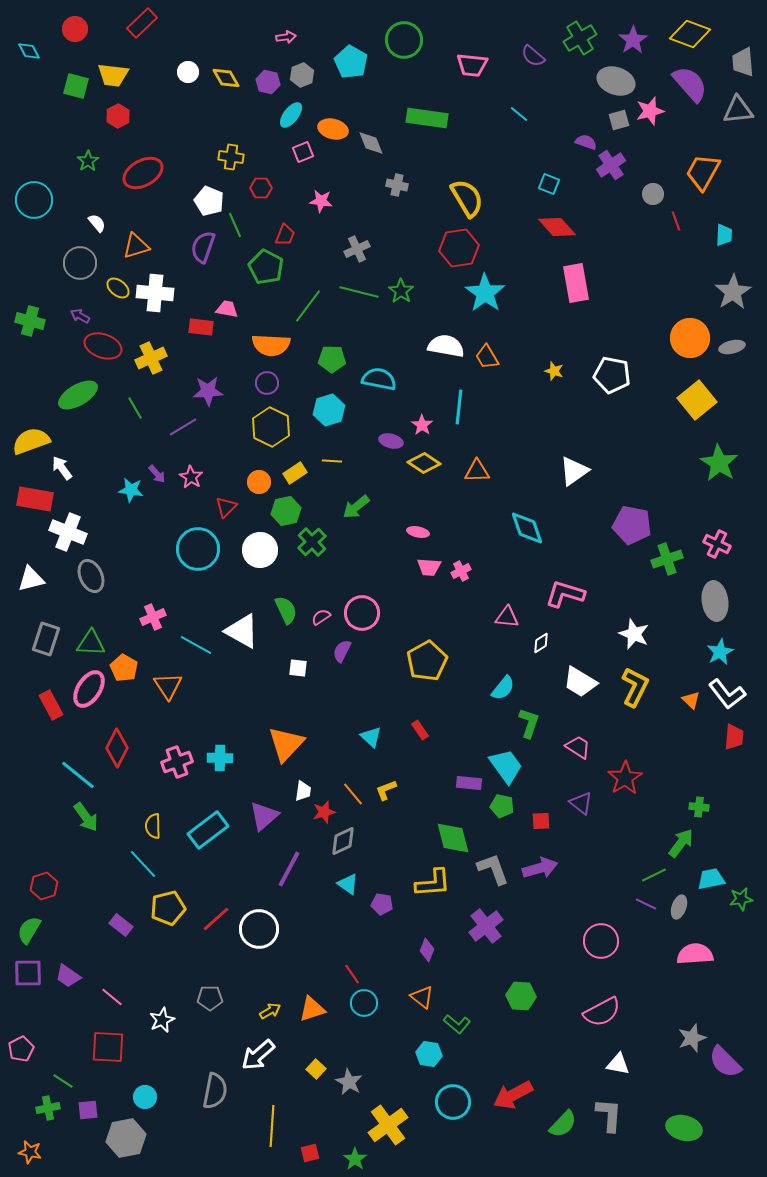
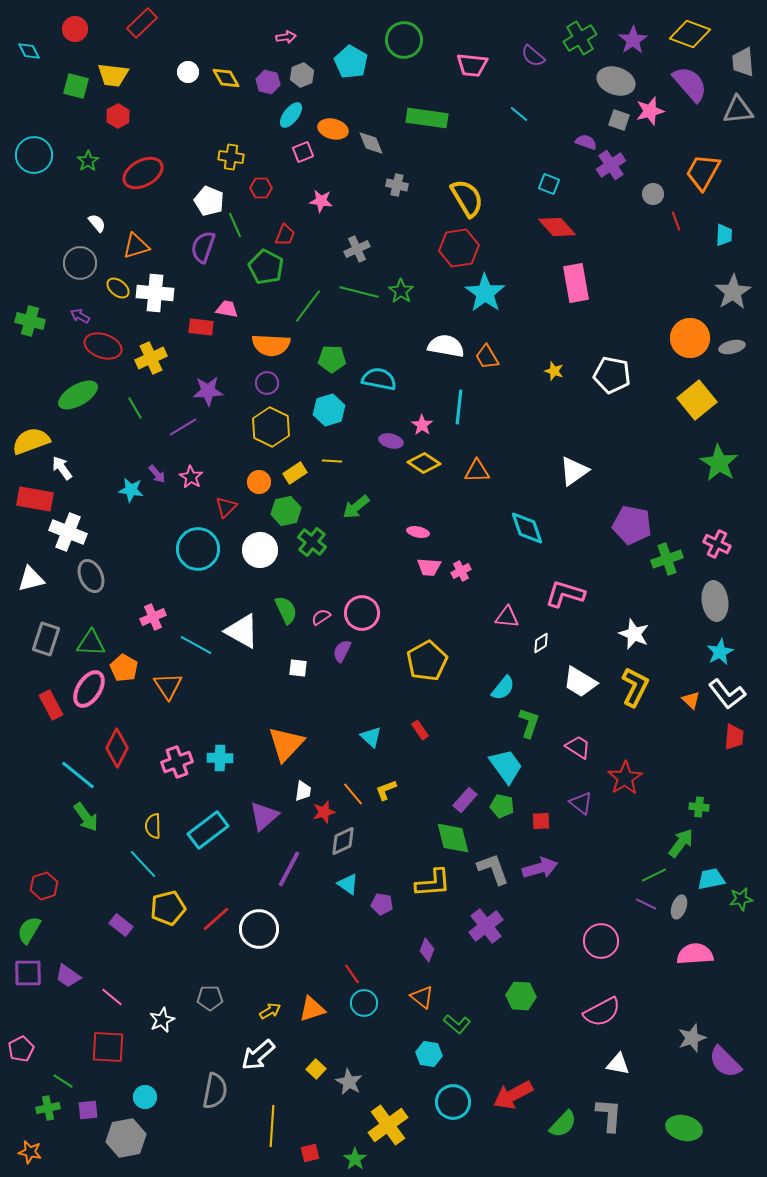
gray square at (619, 120): rotated 35 degrees clockwise
cyan circle at (34, 200): moved 45 px up
green cross at (312, 542): rotated 8 degrees counterclockwise
purple rectangle at (469, 783): moved 4 px left, 17 px down; rotated 55 degrees counterclockwise
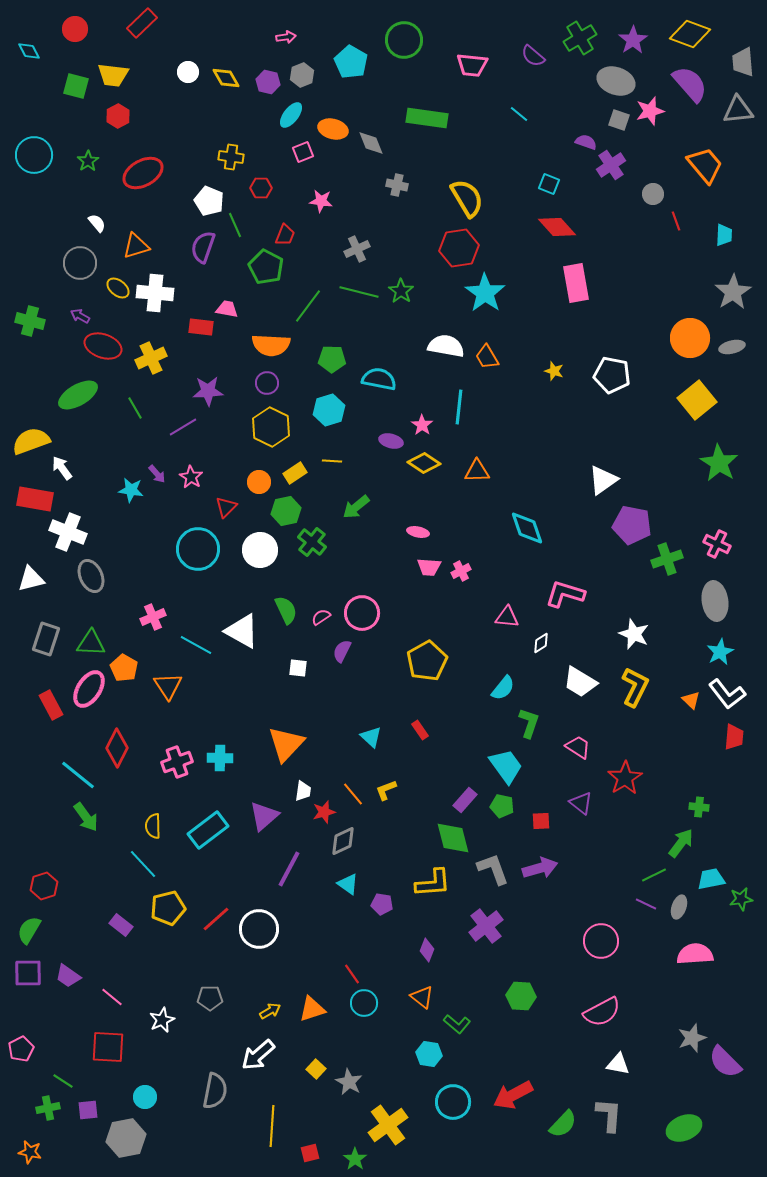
orange trapezoid at (703, 172): moved 2 px right, 7 px up; rotated 111 degrees clockwise
white triangle at (574, 471): moved 29 px right, 9 px down
green ellipse at (684, 1128): rotated 36 degrees counterclockwise
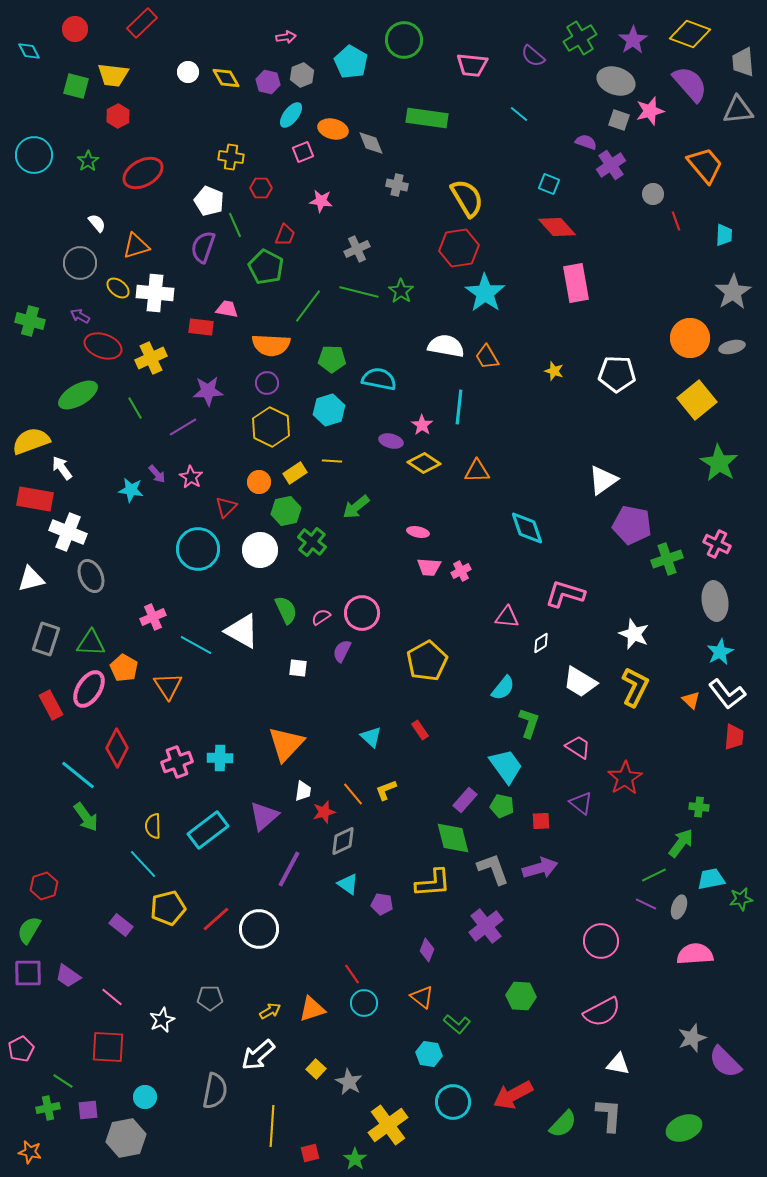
white pentagon at (612, 375): moved 5 px right, 1 px up; rotated 9 degrees counterclockwise
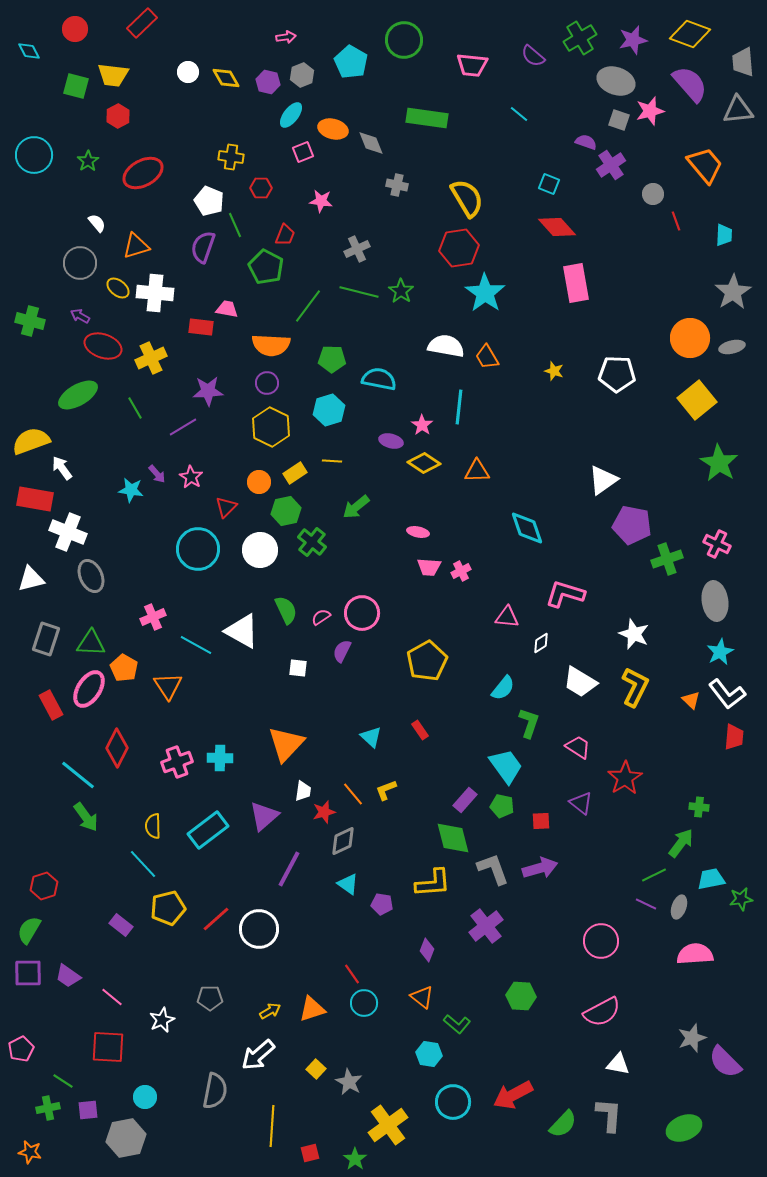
purple star at (633, 40): rotated 20 degrees clockwise
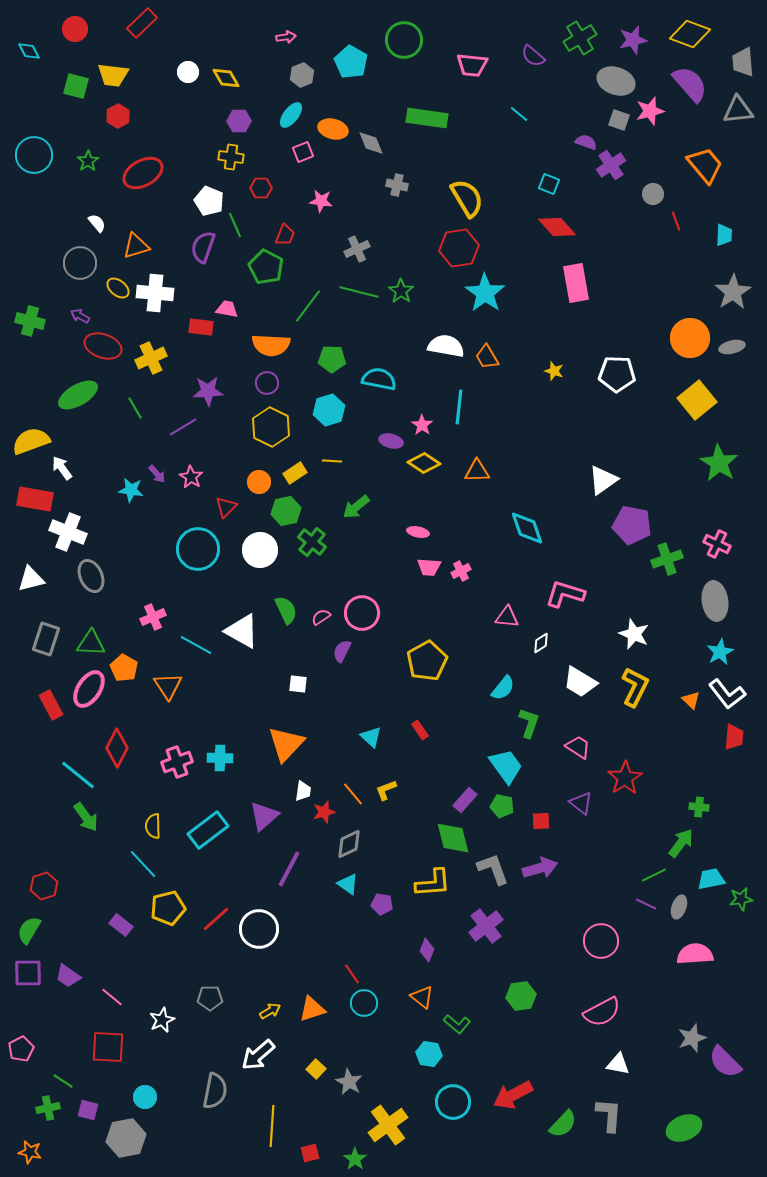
purple hexagon at (268, 82): moved 29 px left, 39 px down; rotated 15 degrees counterclockwise
white square at (298, 668): moved 16 px down
gray diamond at (343, 841): moved 6 px right, 3 px down
green hexagon at (521, 996): rotated 12 degrees counterclockwise
purple square at (88, 1110): rotated 20 degrees clockwise
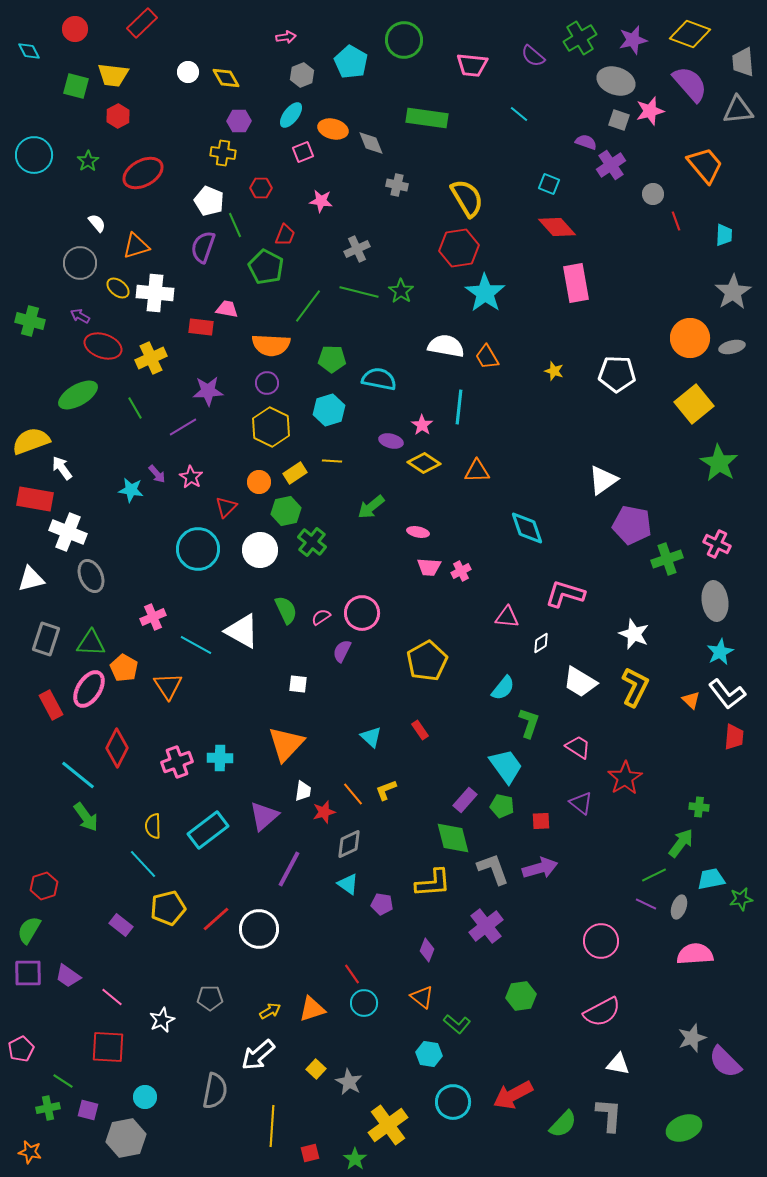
yellow cross at (231, 157): moved 8 px left, 4 px up
yellow square at (697, 400): moved 3 px left, 4 px down
green arrow at (356, 507): moved 15 px right
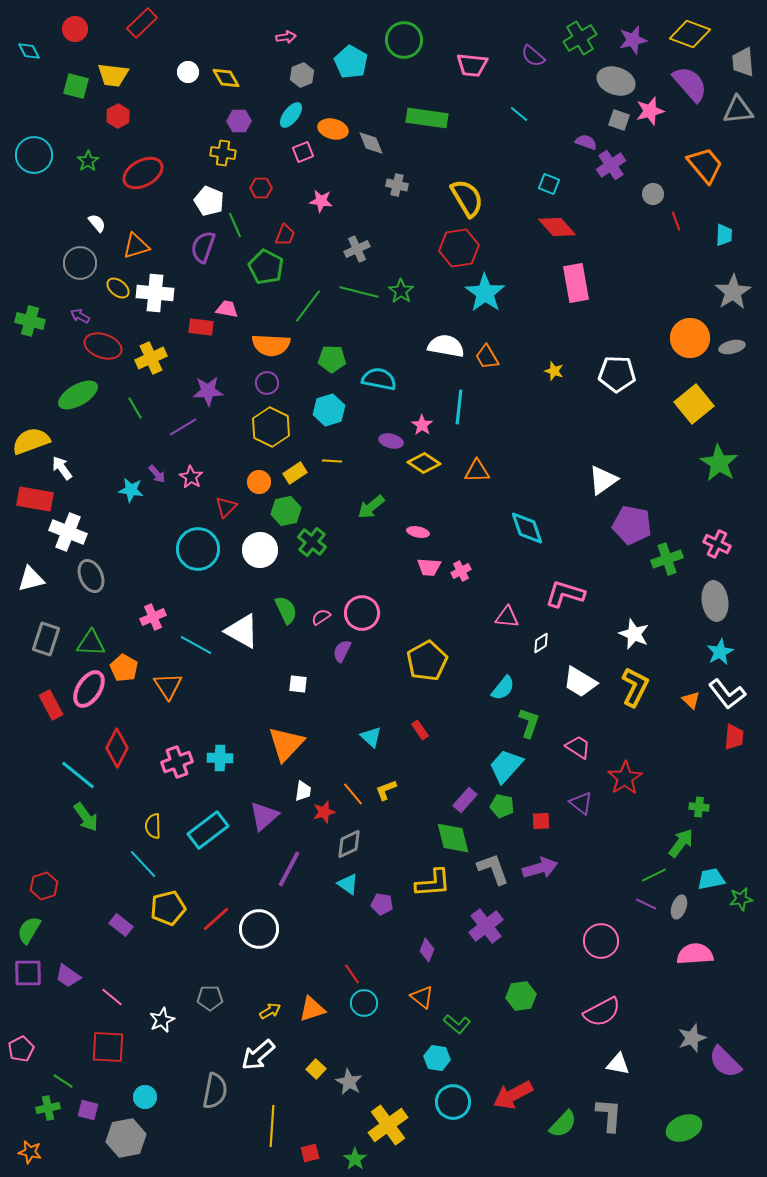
cyan trapezoid at (506, 766): rotated 102 degrees counterclockwise
cyan hexagon at (429, 1054): moved 8 px right, 4 px down
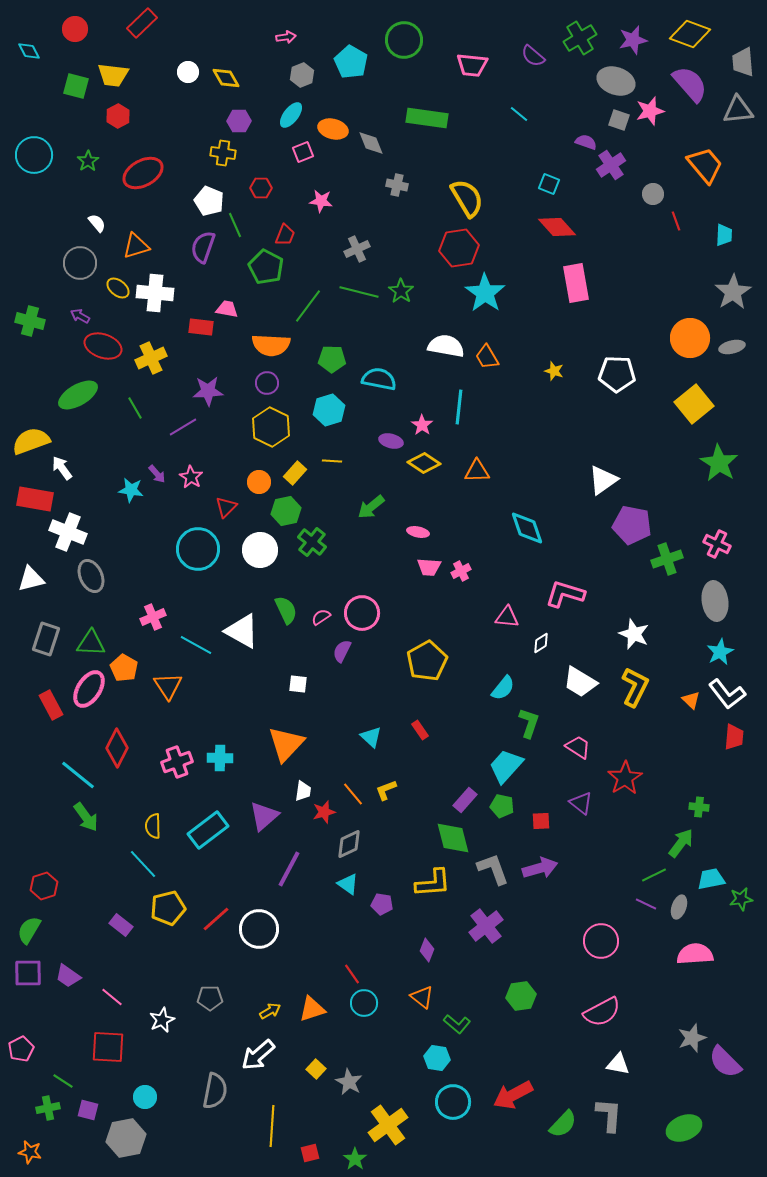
yellow rectangle at (295, 473): rotated 15 degrees counterclockwise
